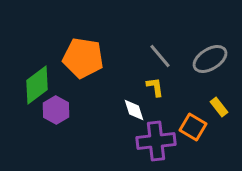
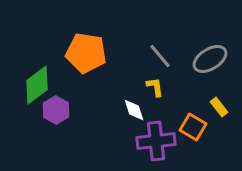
orange pentagon: moved 3 px right, 5 px up
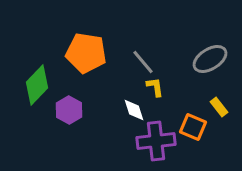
gray line: moved 17 px left, 6 px down
green diamond: rotated 9 degrees counterclockwise
purple hexagon: moved 13 px right
orange square: rotated 8 degrees counterclockwise
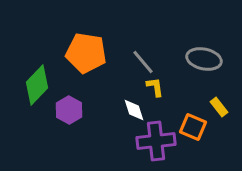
gray ellipse: moved 6 px left; rotated 44 degrees clockwise
